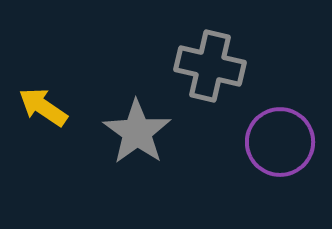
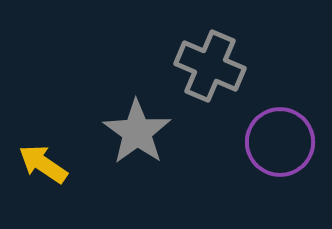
gray cross: rotated 10 degrees clockwise
yellow arrow: moved 57 px down
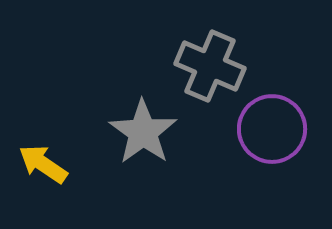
gray star: moved 6 px right
purple circle: moved 8 px left, 13 px up
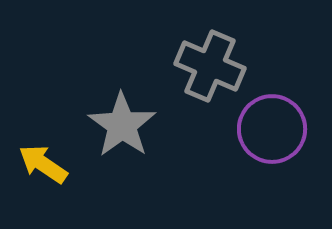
gray star: moved 21 px left, 7 px up
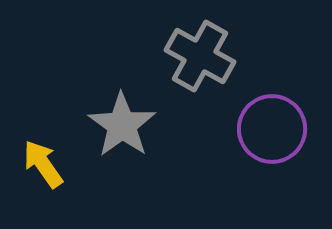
gray cross: moved 10 px left, 10 px up; rotated 6 degrees clockwise
yellow arrow: rotated 21 degrees clockwise
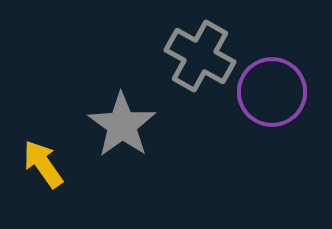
purple circle: moved 37 px up
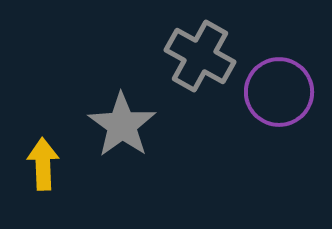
purple circle: moved 7 px right
yellow arrow: rotated 33 degrees clockwise
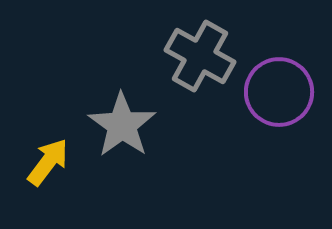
yellow arrow: moved 5 px right, 2 px up; rotated 39 degrees clockwise
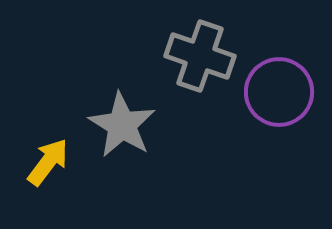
gray cross: rotated 10 degrees counterclockwise
gray star: rotated 4 degrees counterclockwise
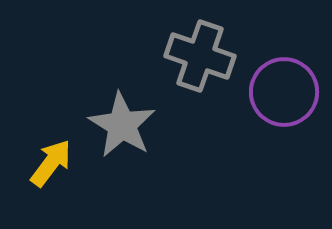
purple circle: moved 5 px right
yellow arrow: moved 3 px right, 1 px down
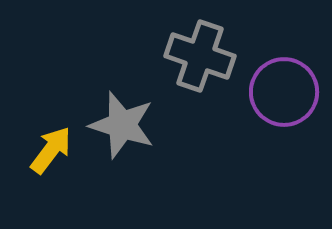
gray star: rotated 14 degrees counterclockwise
yellow arrow: moved 13 px up
